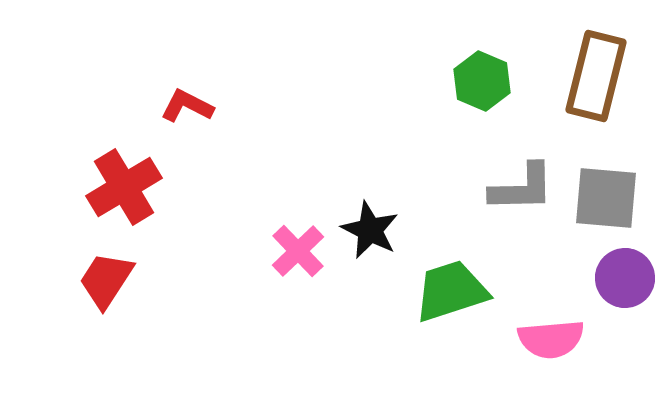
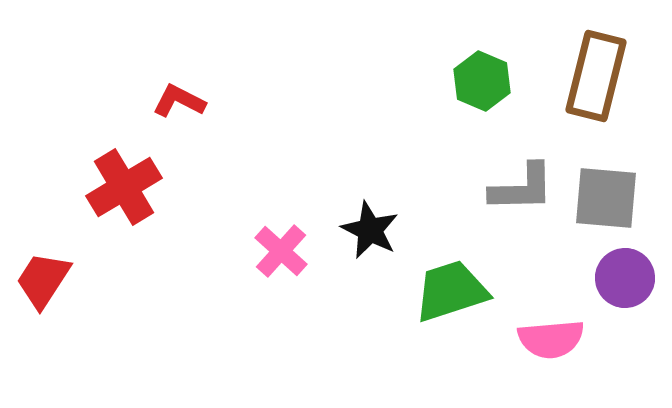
red L-shape: moved 8 px left, 5 px up
pink cross: moved 17 px left; rotated 4 degrees counterclockwise
red trapezoid: moved 63 px left
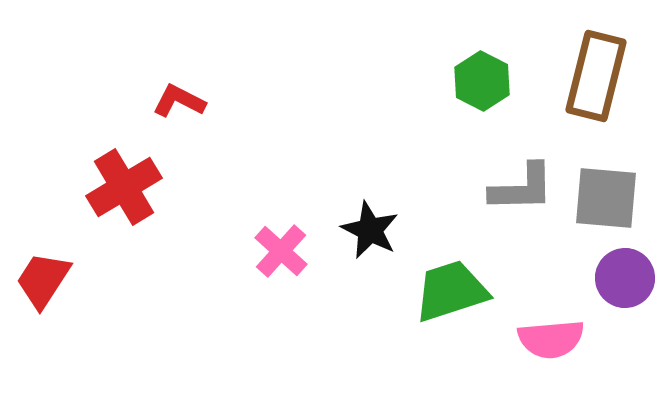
green hexagon: rotated 4 degrees clockwise
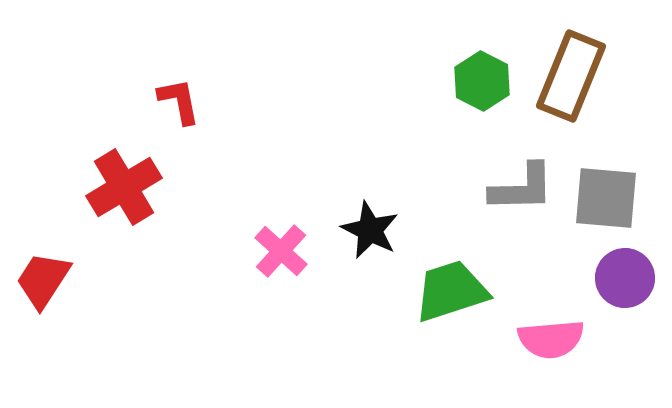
brown rectangle: moved 25 px left; rotated 8 degrees clockwise
red L-shape: rotated 52 degrees clockwise
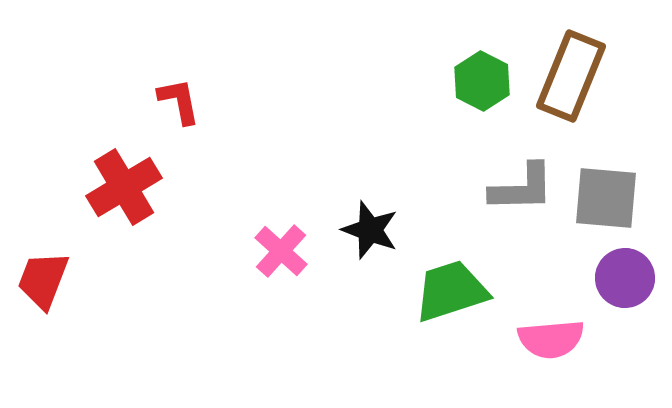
black star: rotated 6 degrees counterclockwise
red trapezoid: rotated 12 degrees counterclockwise
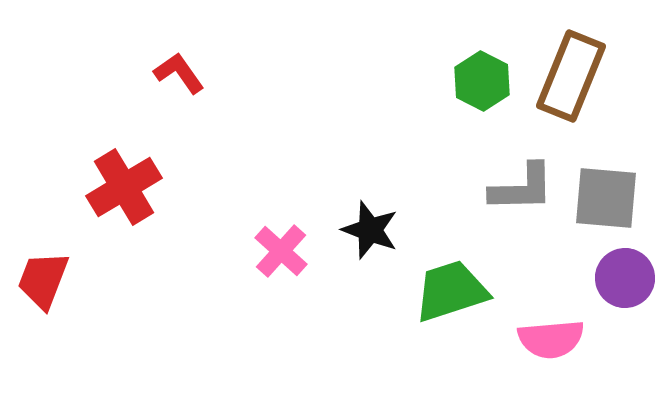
red L-shape: moved 28 px up; rotated 24 degrees counterclockwise
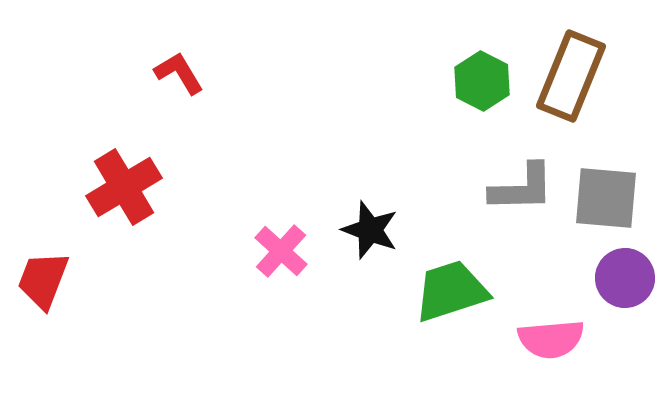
red L-shape: rotated 4 degrees clockwise
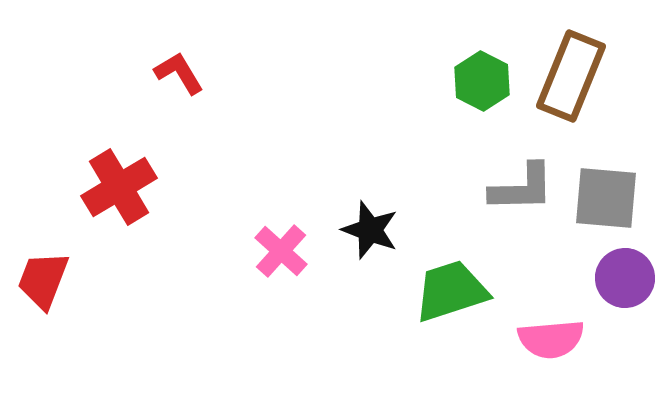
red cross: moved 5 px left
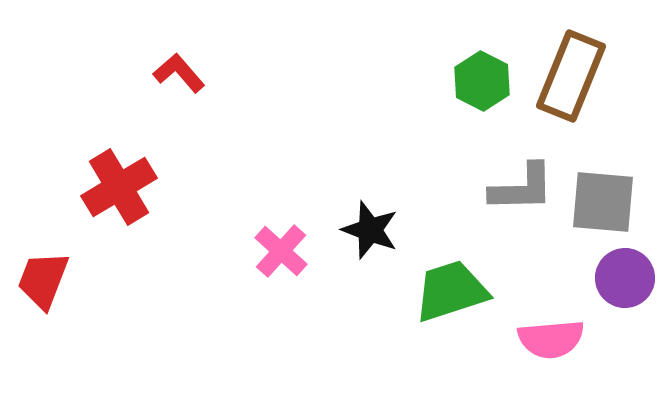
red L-shape: rotated 10 degrees counterclockwise
gray square: moved 3 px left, 4 px down
